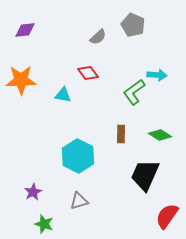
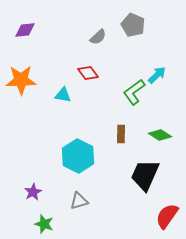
cyan arrow: rotated 48 degrees counterclockwise
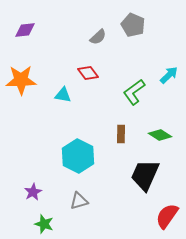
cyan arrow: moved 12 px right
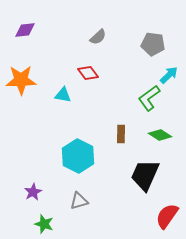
gray pentagon: moved 20 px right, 19 px down; rotated 15 degrees counterclockwise
green L-shape: moved 15 px right, 6 px down
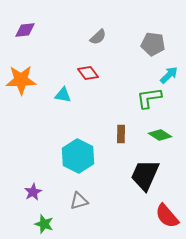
green L-shape: rotated 28 degrees clockwise
red semicircle: rotated 76 degrees counterclockwise
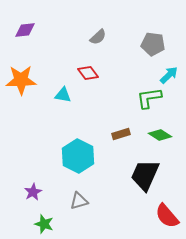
brown rectangle: rotated 72 degrees clockwise
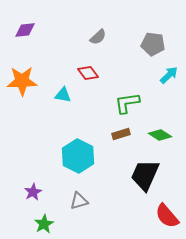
orange star: moved 1 px right, 1 px down
green L-shape: moved 22 px left, 5 px down
green star: rotated 24 degrees clockwise
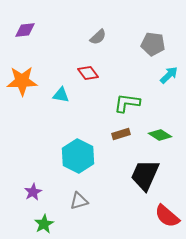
cyan triangle: moved 2 px left
green L-shape: rotated 16 degrees clockwise
red semicircle: rotated 8 degrees counterclockwise
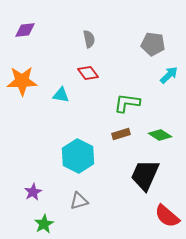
gray semicircle: moved 9 px left, 2 px down; rotated 60 degrees counterclockwise
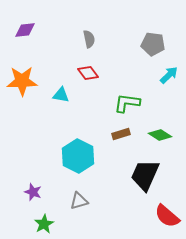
purple star: rotated 24 degrees counterclockwise
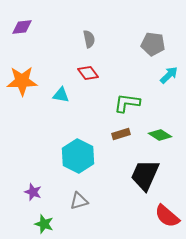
purple diamond: moved 3 px left, 3 px up
green star: rotated 24 degrees counterclockwise
